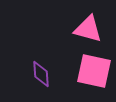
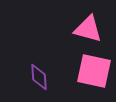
purple diamond: moved 2 px left, 3 px down
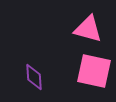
purple diamond: moved 5 px left
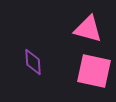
purple diamond: moved 1 px left, 15 px up
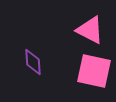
pink triangle: moved 2 px right, 1 px down; rotated 12 degrees clockwise
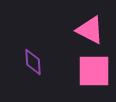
pink square: rotated 12 degrees counterclockwise
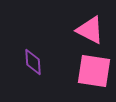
pink square: rotated 9 degrees clockwise
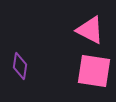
purple diamond: moved 13 px left, 4 px down; rotated 12 degrees clockwise
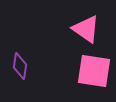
pink triangle: moved 4 px left, 1 px up; rotated 8 degrees clockwise
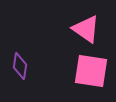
pink square: moved 3 px left
